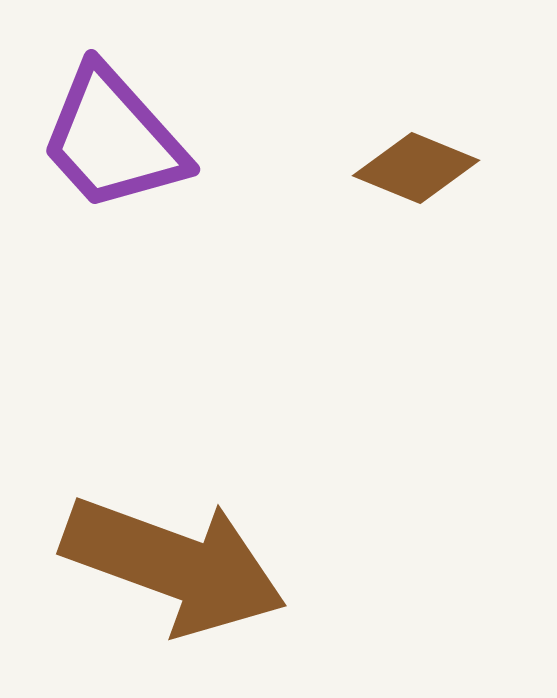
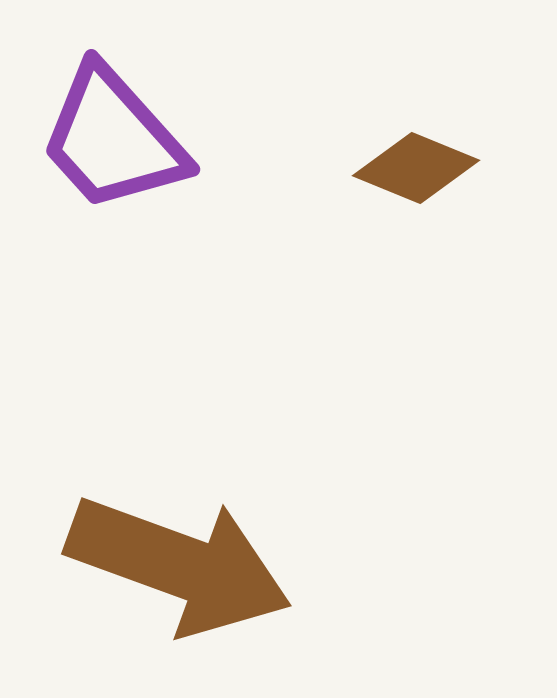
brown arrow: moved 5 px right
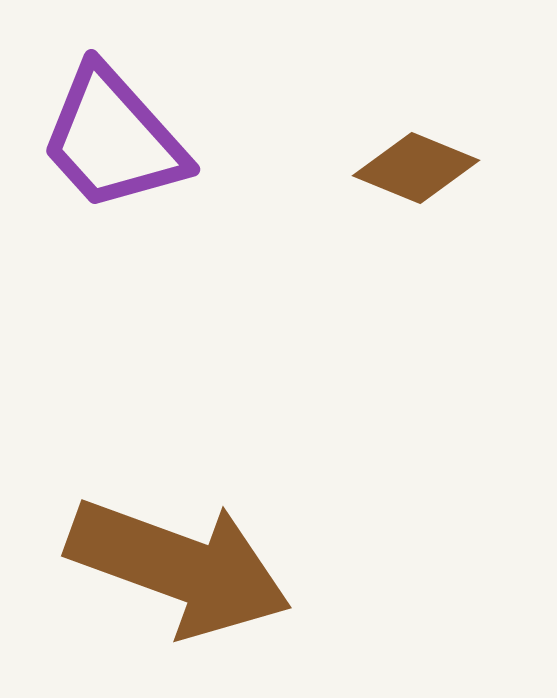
brown arrow: moved 2 px down
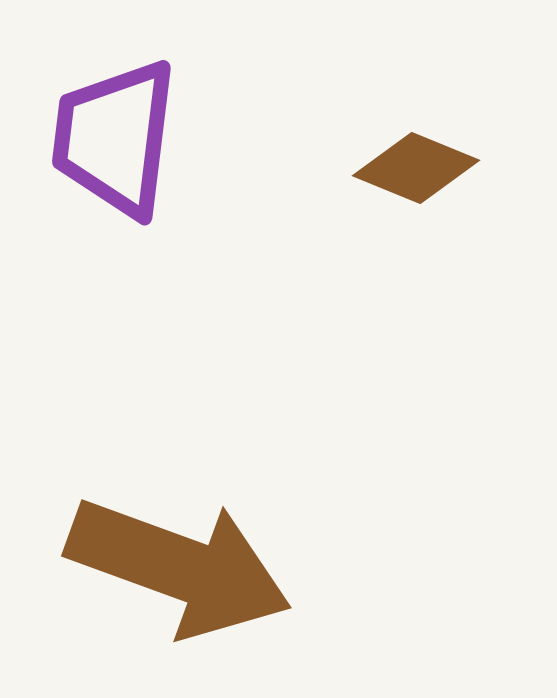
purple trapezoid: moved 2 px right, 1 px up; rotated 49 degrees clockwise
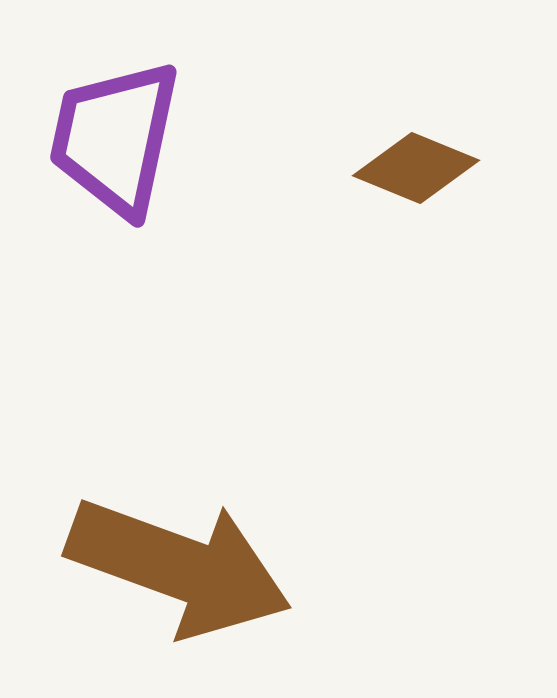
purple trapezoid: rotated 5 degrees clockwise
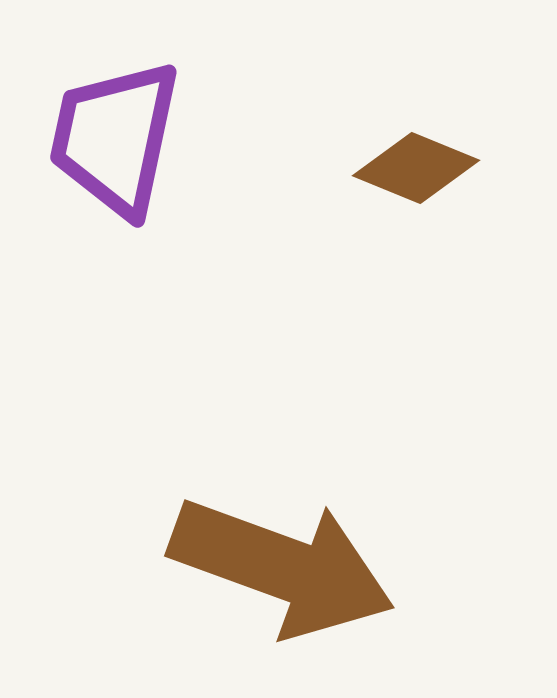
brown arrow: moved 103 px right
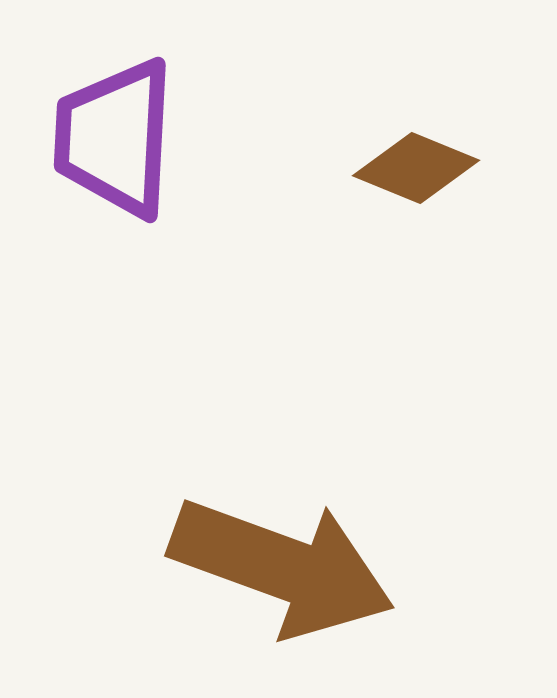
purple trapezoid: rotated 9 degrees counterclockwise
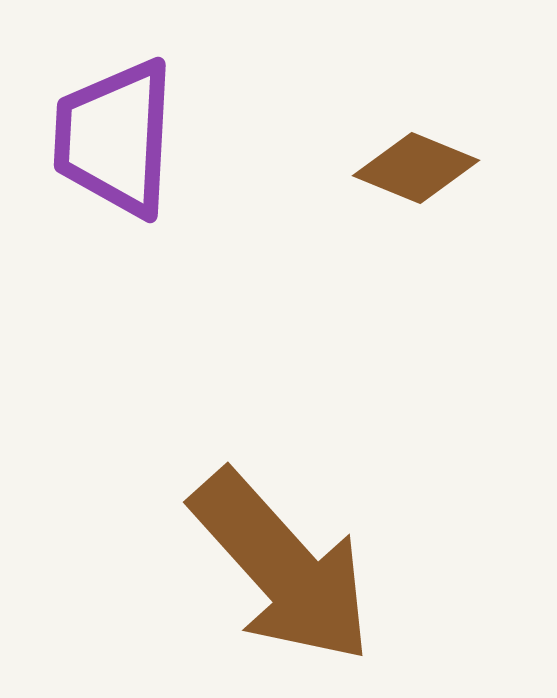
brown arrow: rotated 28 degrees clockwise
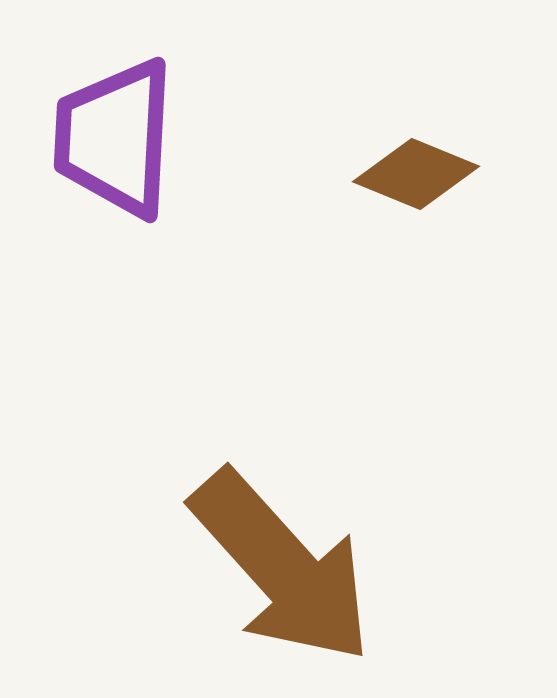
brown diamond: moved 6 px down
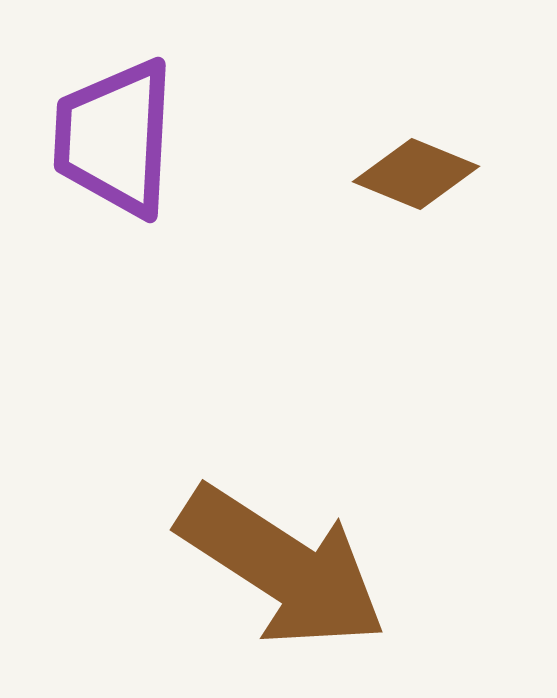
brown arrow: rotated 15 degrees counterclockwise
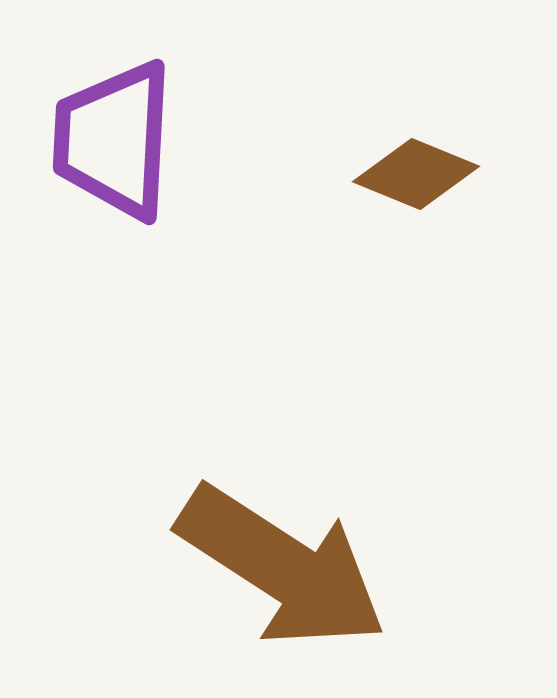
purple trapezoid: moved 1 px left, 2 px down
